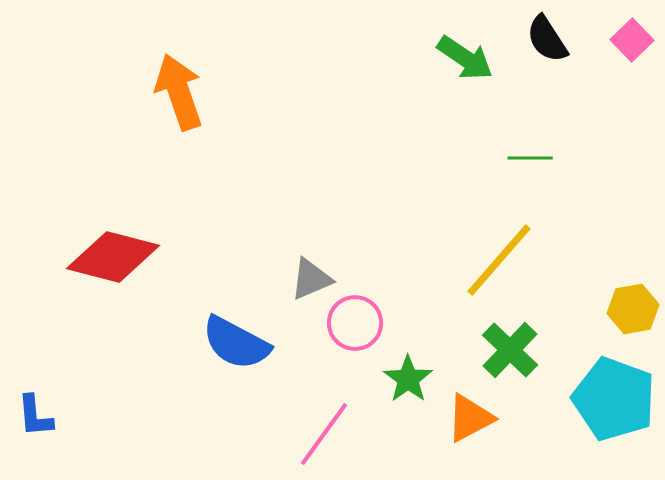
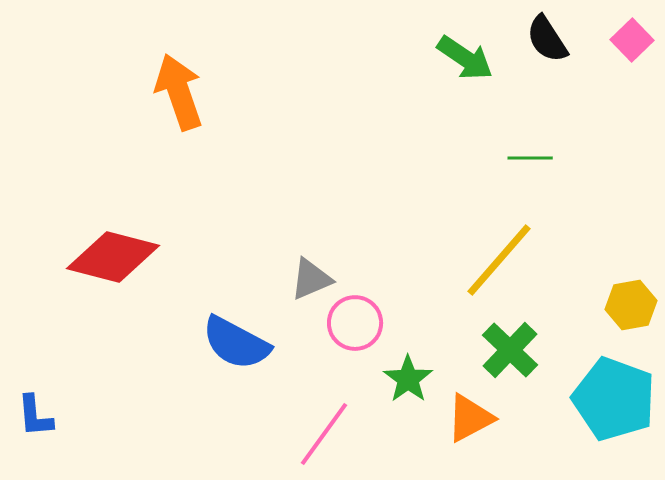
yellow hexagon: moved 2 px left, 4 px up
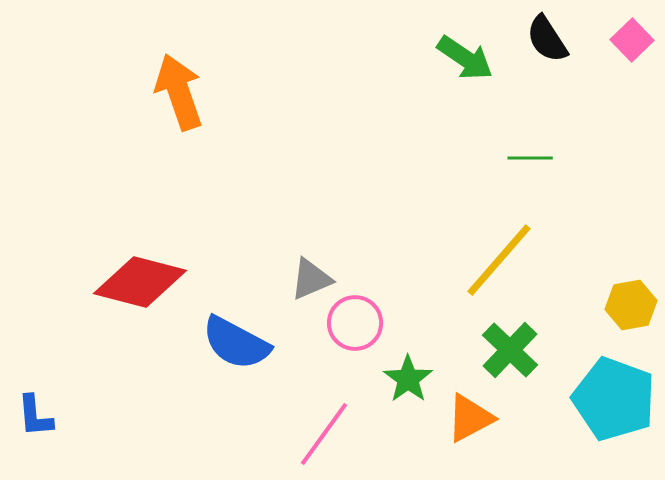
red diamond: moved 27 px right, 25 px down
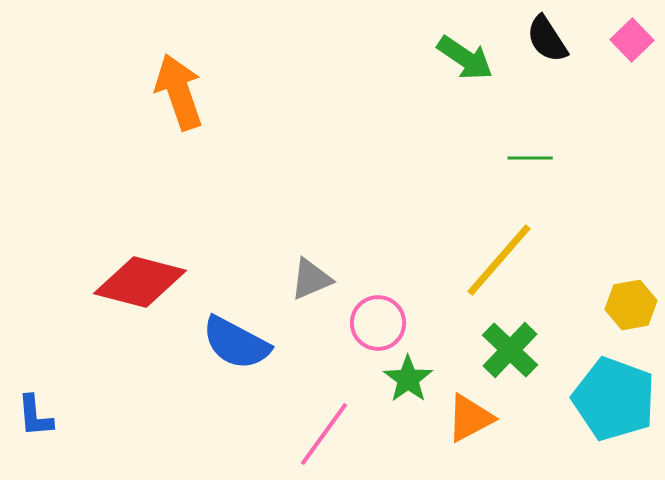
pink circle: moved 23 px right
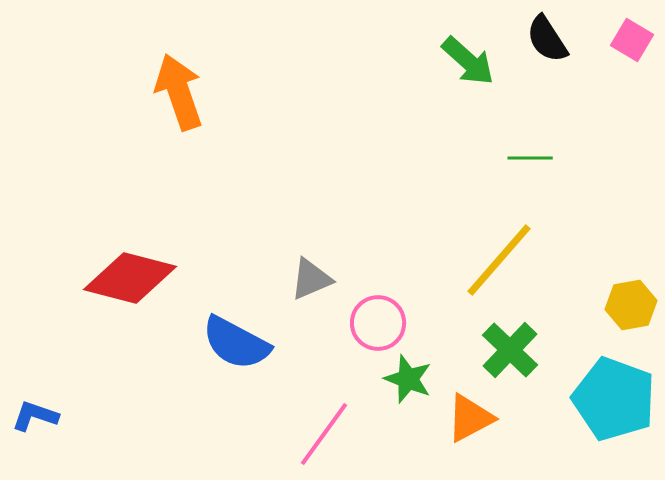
pink square: rotated 15 degrees counterclockwise
green arrow: moved 3 px right, 3 px down; rotated 8 degrees clockwise
red diamond: moved 10 px left, 4 px up
green star: rotated 15 degrees counterclockwise
blue L-shape: rotated 114 degrees clockwise
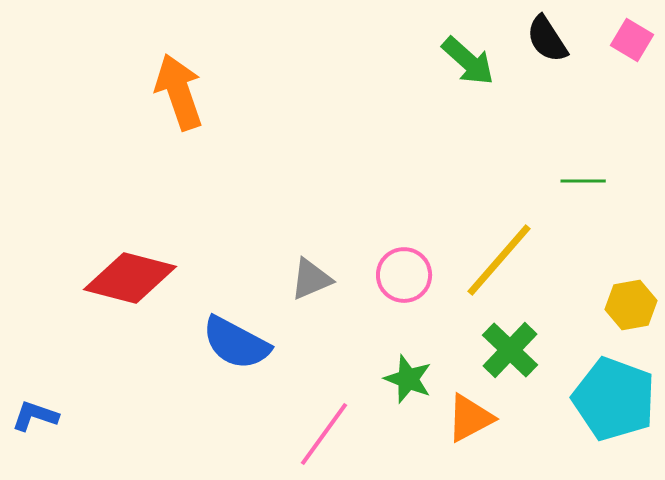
green line: moved 53 px right, 23 px down
pink circle: moved 26 px right, 48 px up
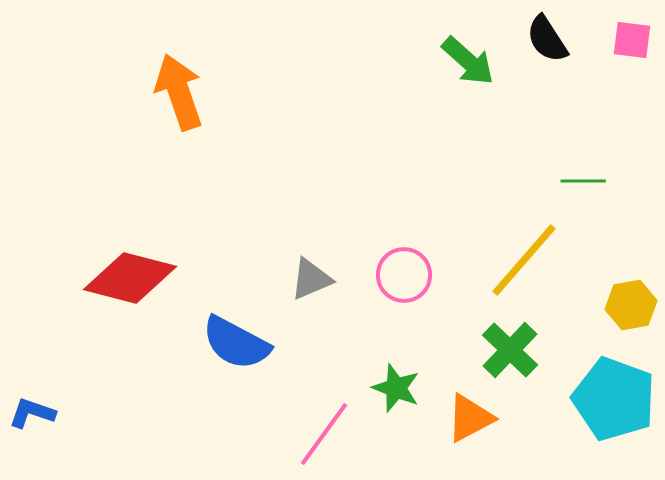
pink square: rotated 24 degrees counterclockwise
yellow line: moved 25 px right
green star: moved 12 px left, 9 px down
blue L-shape: moved 3 px left, 3 px up
